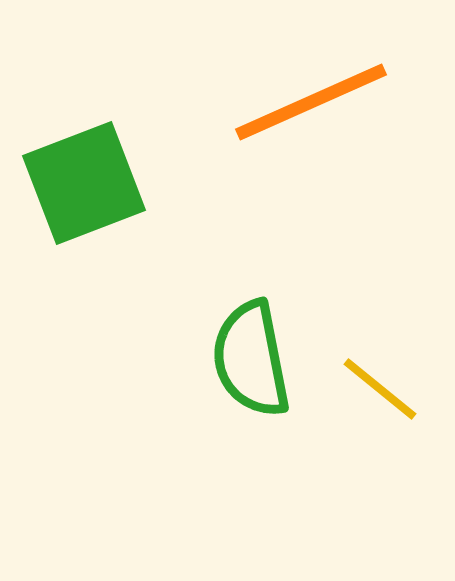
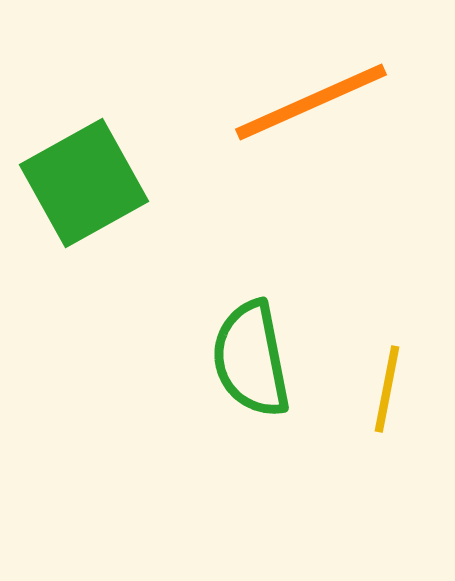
green square: rotated 8 degrees counterclockwise
yellow line: moved 7 px right; rotated 62 degrees clockwise
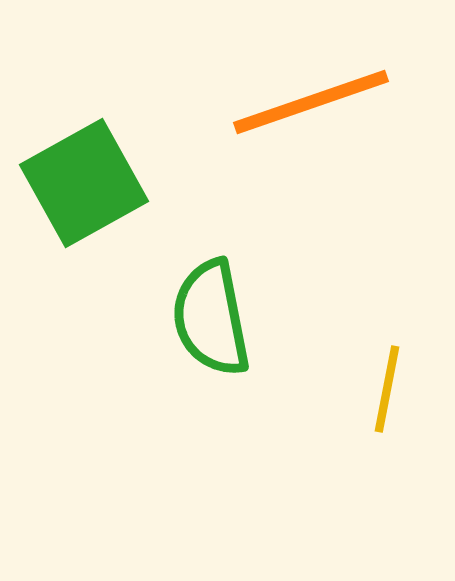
orange line: rotated 5 degrees clockwise
green semicircle: moved 40 px left, 41 px up
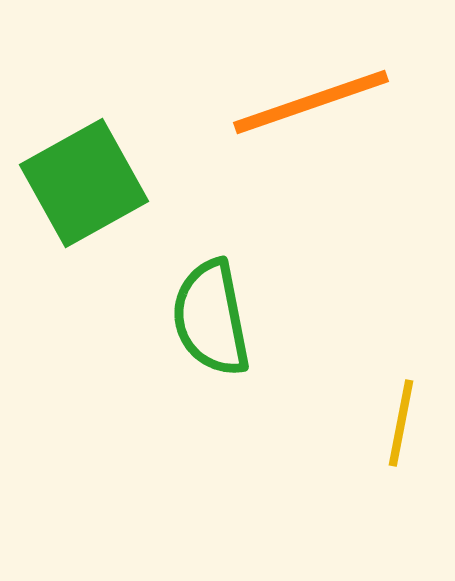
yellow line: moved 14 px right, 34 px down
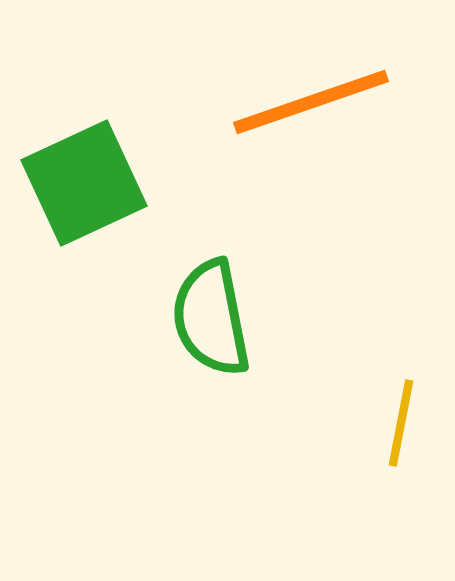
green square: rotated 4 degrees clockwise
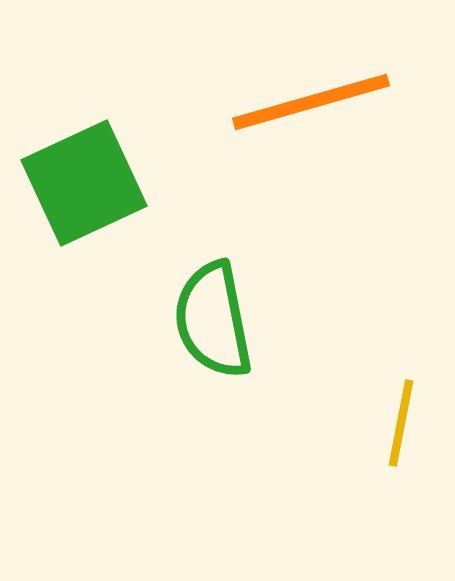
orange line: rotated 3 degrees clockwise
green semicircle: moved 2 px right, 2 px down
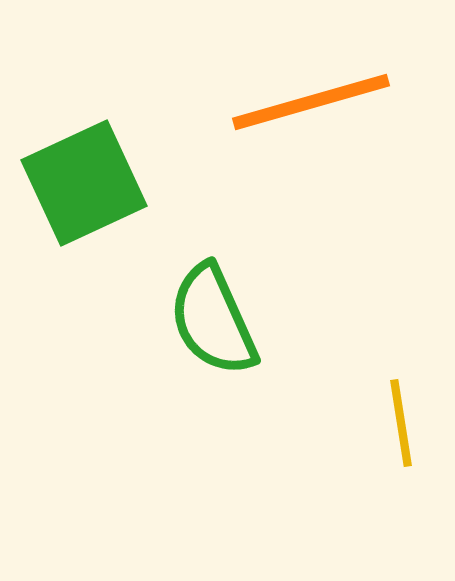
green semicircle: rotated 13 degrees counterclockwise
yellow line: rotated 20 degrees counterclockwise
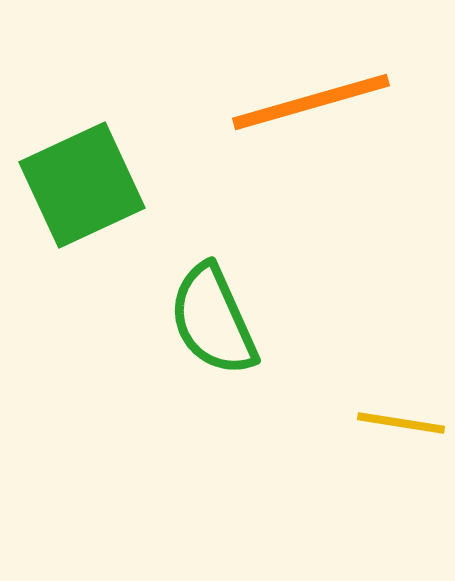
green square: moved 2 px left, 2 px down
yellow line: rotated 72 degrees counterclockwise
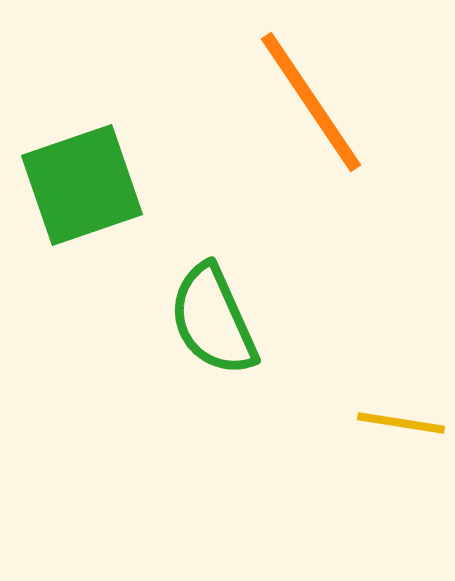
orange line: rotated 72 degrees clockwise
green square: rotated 6 degrees clockwise
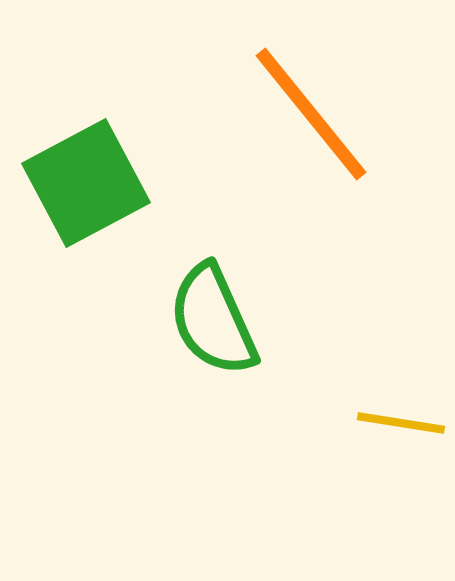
orange line: moved 12 px down; rotated 5 degrees counterclockwise
green square: moved 4 px right, 2 px up; rotated 9 degrees counterclockwise
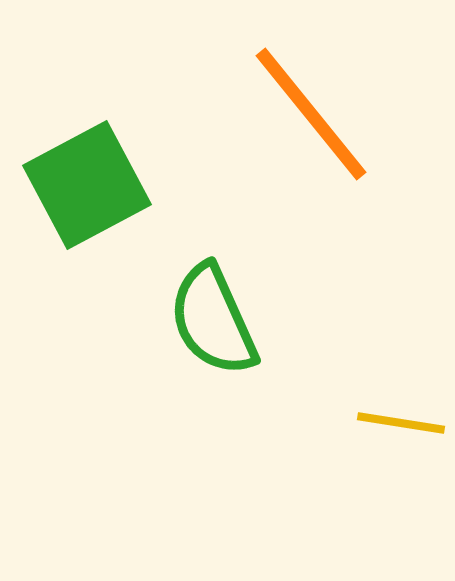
green square: moved 1 px right, 2 px down
